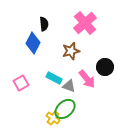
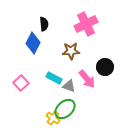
pink cross: moved 1 px right, 1 px down; rotated 15 degrees clockwise
brown star: rotated 12 degrees clockwise
pink square: rotated 14 degrees counterclockwise
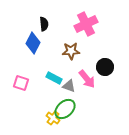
pink square: rotated 28 degrees counterclockwise
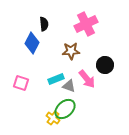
blue diamond: moved 1 px left
black circle: moved 2 px up
cyan rectangle: moved 2 px right, 1 px down; rotated 49 degrees counterclockwise
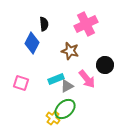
brown star: moved 1 px left; rotated 18 degrees clockwise
gray triangle: moved 2 px left; rotated 48 degrees counterclockwise
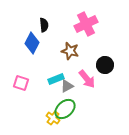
black semicircle: moved 1 px down
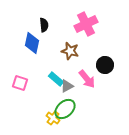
blue diamond: rotated 15 degrees counterclockwise
cyan rectangle: rotated 63 degrees clockwise
pink square: moved 1 px left
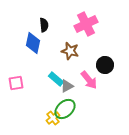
blue diamond: moved 1 px right
pink arrow: moved 2 px right, 1 px down
pink square: moved 4 px left; rotated 28 degrees counterclockwise
yellow cross: rotated 16 degrees clockwise
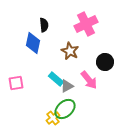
brown star: rotated 12 degrees clockwise
black circle: moved 3 px up
